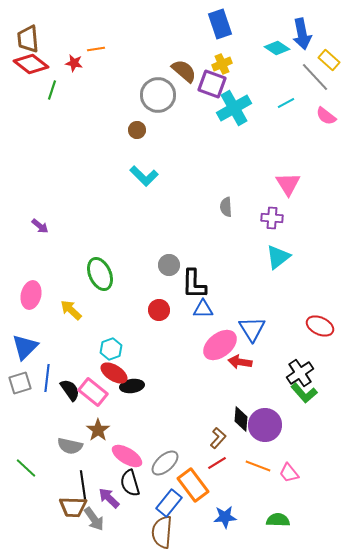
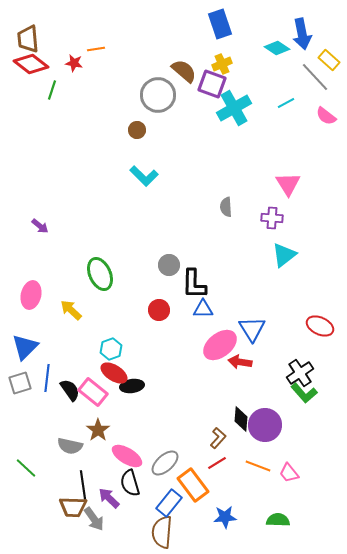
cyan triangle at (278, 257): moved 6 px right, 2 px up
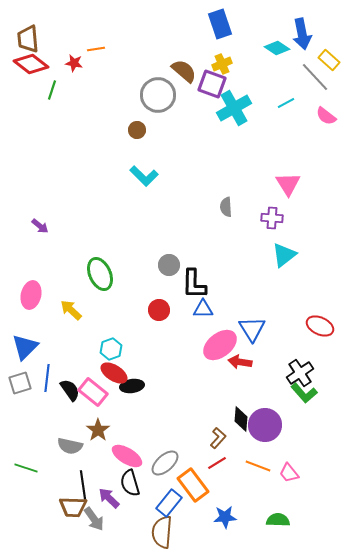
green line at (26, 468): rotated 25 degrees counterclockwise
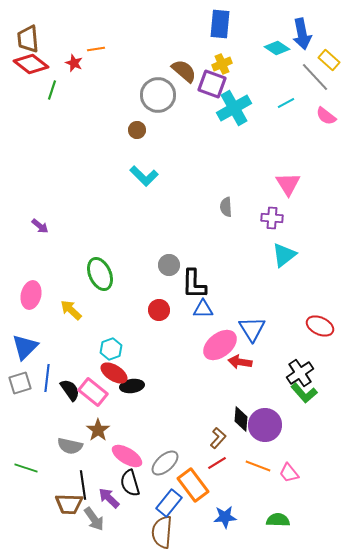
blue rectangle at (220, 24): rotated 24 degrees clockwise
red star at (74, 63): rotated 12 degrees clockwise
brown trapezoid at (73, 507): moved 4 px left, 3 px up
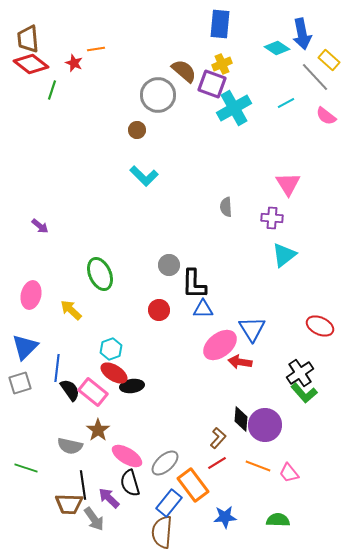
blue line at (47, 378): moved 10 px right, 10 px up
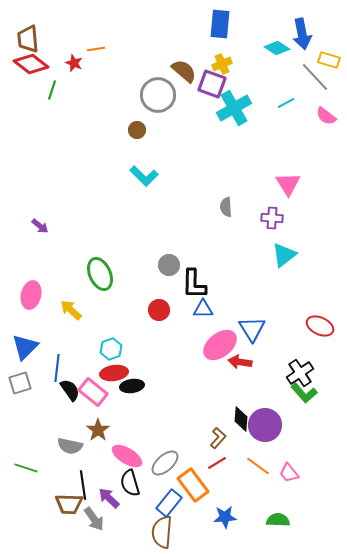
yellow rectangle at (329, 60): rotated 25 degrees counterclockwise
red ellipse at (114, 373): rotated 40 degrees counterclockwise
orange line at (258, 466): rotated 15 degrees clockwise
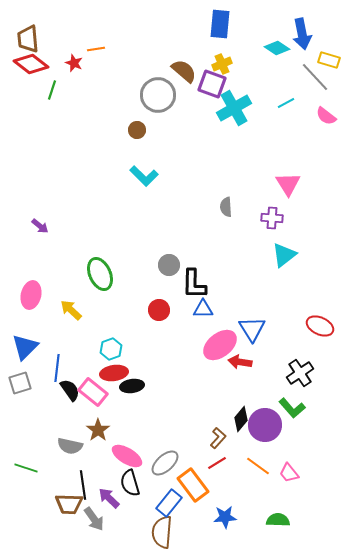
green L-shape at (304, 393): moved 12 px left, 15 px down
black diamond at (241, 419): rotated 35 degrees clockwise
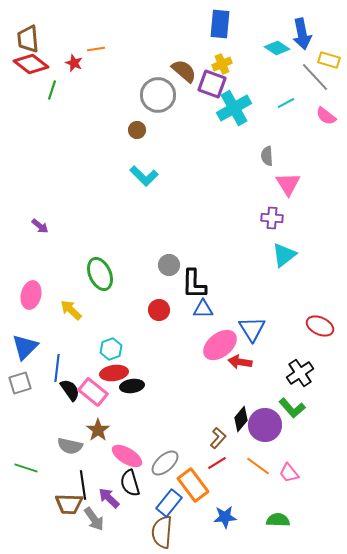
gray semicircle at (226, 207): moved 41 px right, 51 px up
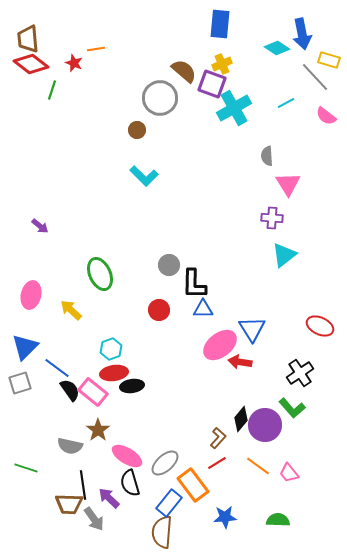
gray circle at (158, 95): moved 2 px right, 3 px down
blue line at (57, 368): rotated 60 degrees counterclockwise
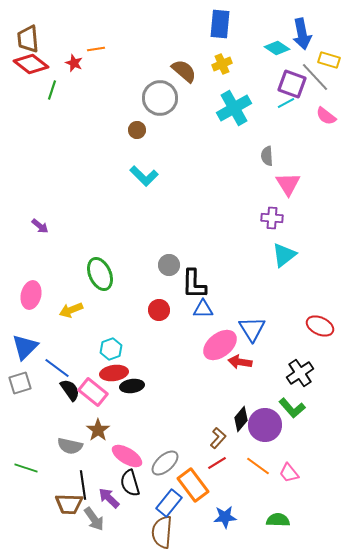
purple square at (212, 84): moved 80 px right
yellow arrow at (71, 310): rotated 65 degrees counterclockwise
